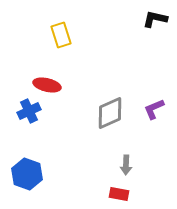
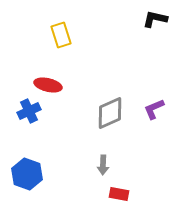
red ellipse: moved 1 px right
gray arrow: moved 23 px left
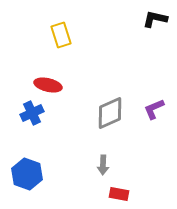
blue cross: moved 3 px right, 2 px down
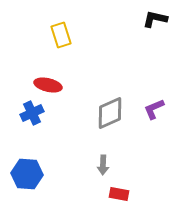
blue hexagon: rotated 16 degrees counterclockwise
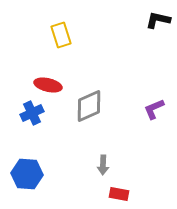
black L-shape: moved 3 px right, 1 px down
gray diamond: moved 21 px left, 7 px up
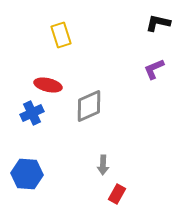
black L-shape: moved 3 px down
purple L-shape: moved 40 px up
red rectangle: moved 2 px left; rotated 72 degrees counterclockwise
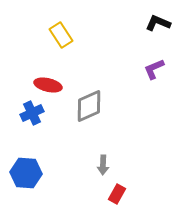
black L-shape: rotated 10 degrees clockwise
yellow rectangle: rotated 15 degrees counterclockwise
blue hexagon: moved 1 px left, 1 px up
